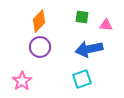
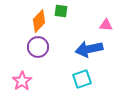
green square: moved 21 px left, 6 px up
purple circle: moved 2 px left
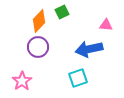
green square: moved 1 px right, 1 px down; rotated 32 degrees counterclockwise
cyan square: moved 4 px left, 1 px up
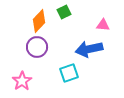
green square: moved 2 px right
pink triangle: moved 3 px left
purple circle: moved 1 px left
cyan square: moved 9 px left, 5 px up
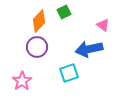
pink triangle: rotated 32 degrees clockwise
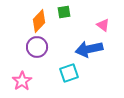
green square: rotated 16 degrees clockwise
